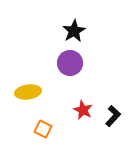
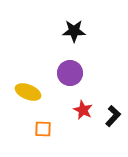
black star: rotated 30 degrees clockwise
purple circle: moved 10 px down
yellow ellipse: rotated 30 degrees clockwise
orange square: rotated 24 degrees counterclockwise
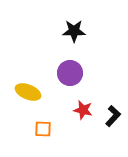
red star: rotated 12 degrees counterclockwise
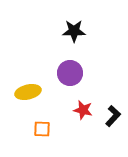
yellow ellipse: rotated 35 degrees counterclockwise
orange square: moved 1 px left
